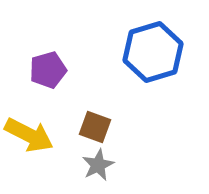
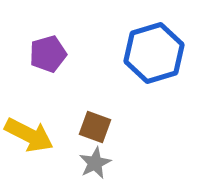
blue hexagon: moved 1 px right, 1 px down
purple pentagon: moved 16 px up
gray star: moved 3 px left, 2 px up
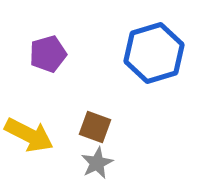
gray star: moved 2 px right
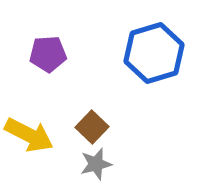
purple pentagon: rotated 12 degrees clockwise
brown square: moved 3 px left; rotated 24 degrees clockwise
gray star: moved 1 px left, 1 px down; rotated 12 degrees clockwise
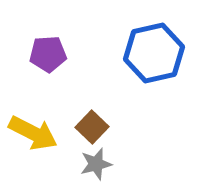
blue hexagon: rotated 4 degrees clockwise
yellow arrow: moved 4 px right, 2 px up
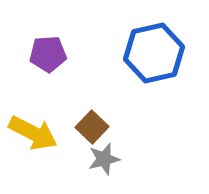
gray star: moved 8 px right, 5 px up
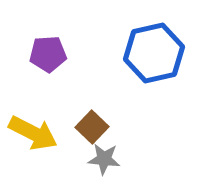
gray star: rotated 20 degrees clockwise
